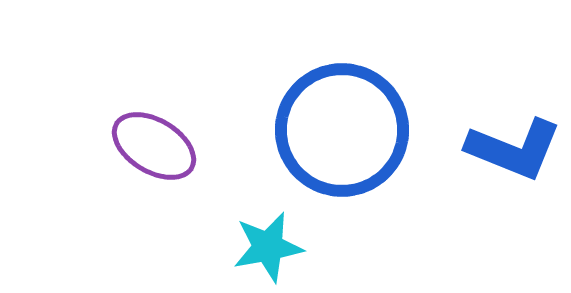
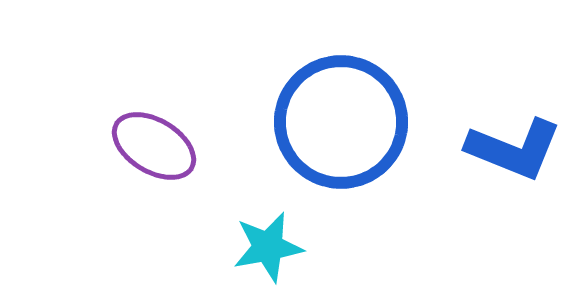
blue circle: moved 1 px left, 8 px up
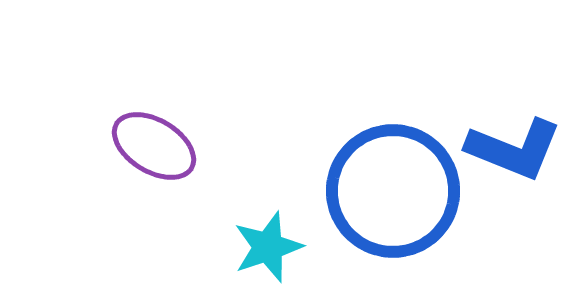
blue circle: moved 52 px right, 69 px down
cyan star: rotated 8 degrees counterclockwise
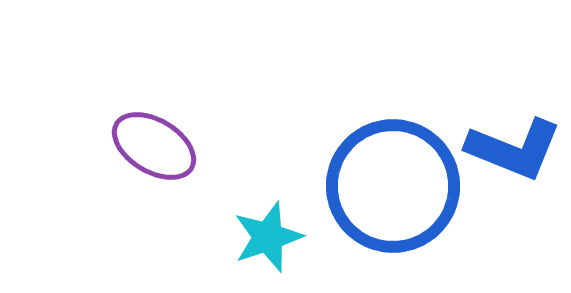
blue circle: moved 5 px up
cyan star: moved 10 px up
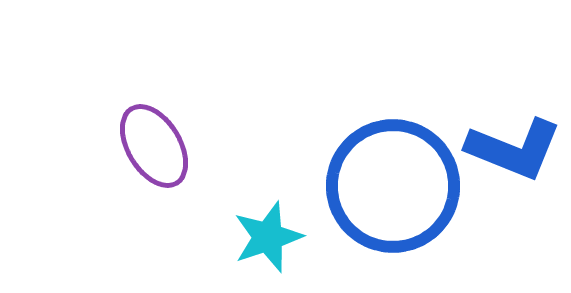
purple ellipse: rotated 28 degrees clockwise
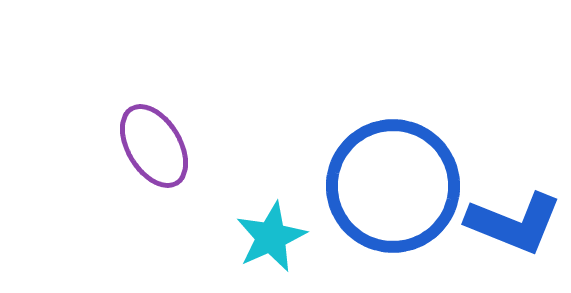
blue L-shape: moved 74 px down
cyan star: moved 3 px right; rotated 6 degrees counterclockwise
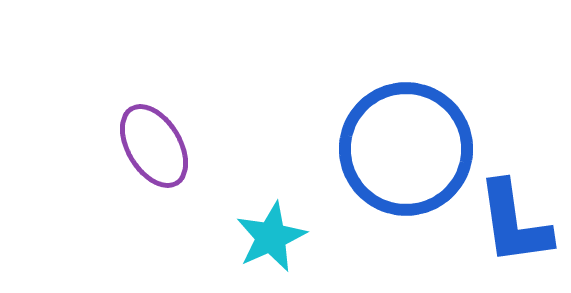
blue circle: moved 13 px right, 37 px up
blue L-shape: rotated 60 degrees clockwise
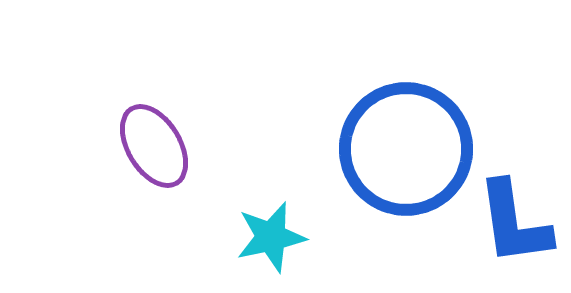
cyan star: rotated 12 degrees clockwise
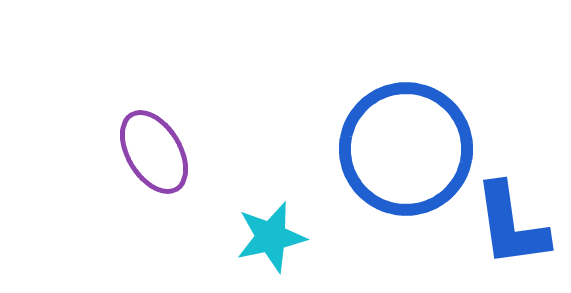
purple ellipse: moved 6 px down
blue L-shape: moved 3 px left, 2 px down
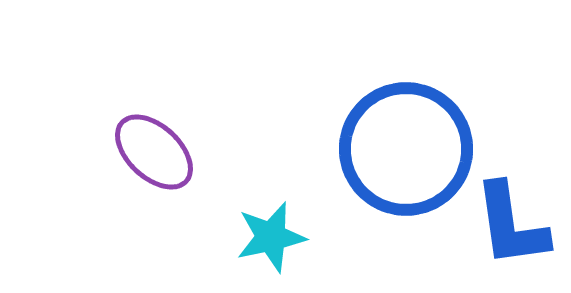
purple ellipse: rotated 16 degrees counterclockwise
